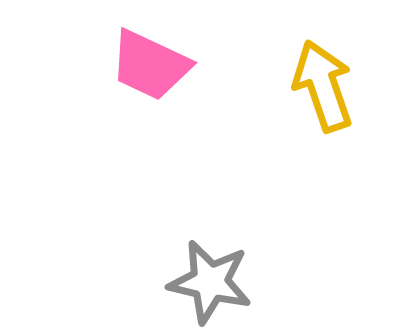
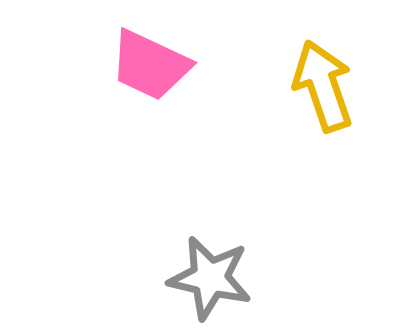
gray star: moved 4 px up
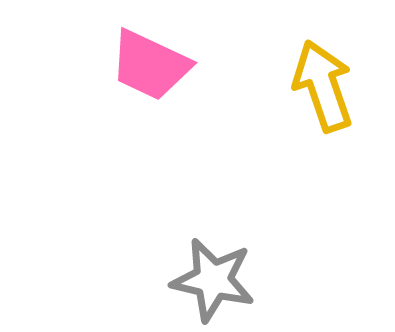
gray star: moved 3 px right, 2 px down
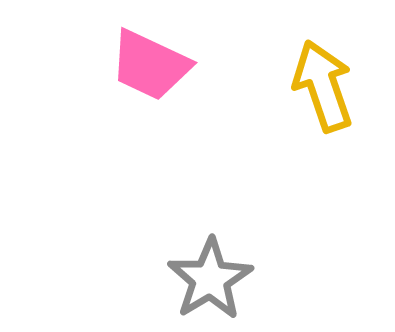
gray star: moved 3 px left, 1 px up; rotated 28 degrees clockwise
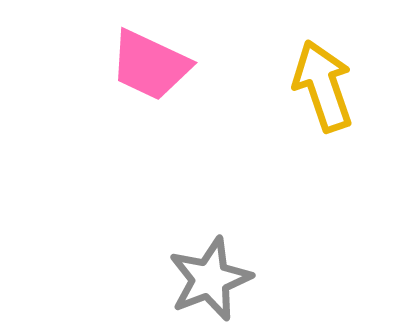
gray star: rotated 10 degrees clockwise
